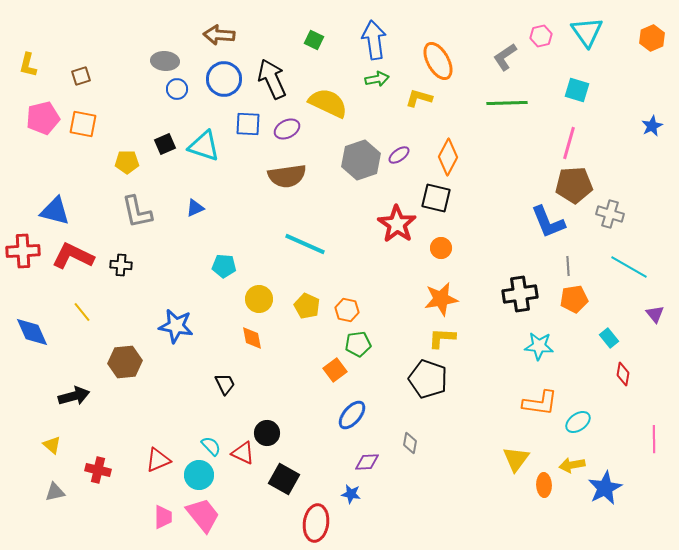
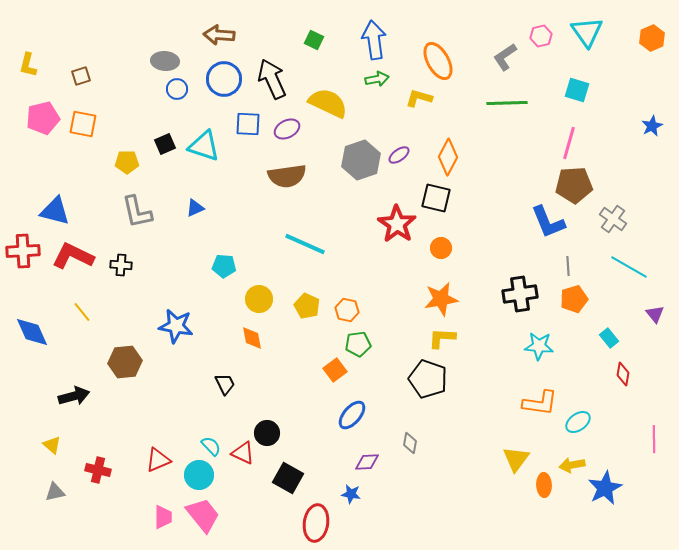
gray cross at (610, 214): moved 3 px right, 5 px down; rotated 20 degrees clockwise
orange pentagon at (574, 299): rotated 8 degrees counterclockwise
black square at (284, 479): moved 4 px right, 1 px up
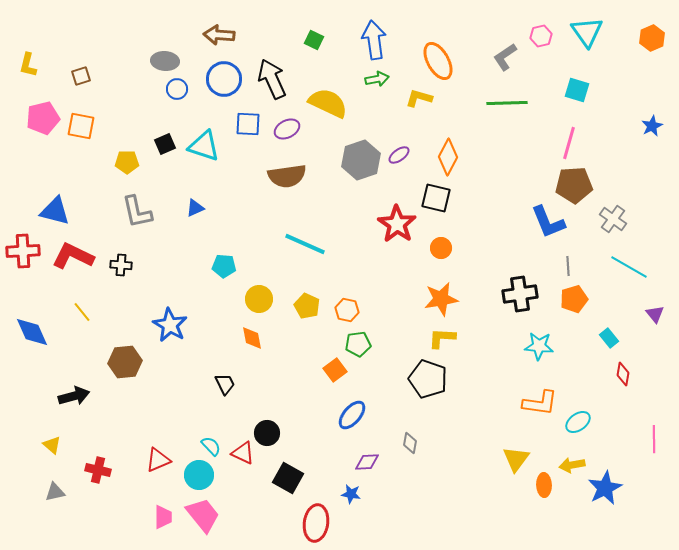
orange square at (83, 124): moved 2 px left, 2 px down
blue star at (176, 326): moved 6 px left, 1 px up; rotated 20 degrees clockwise
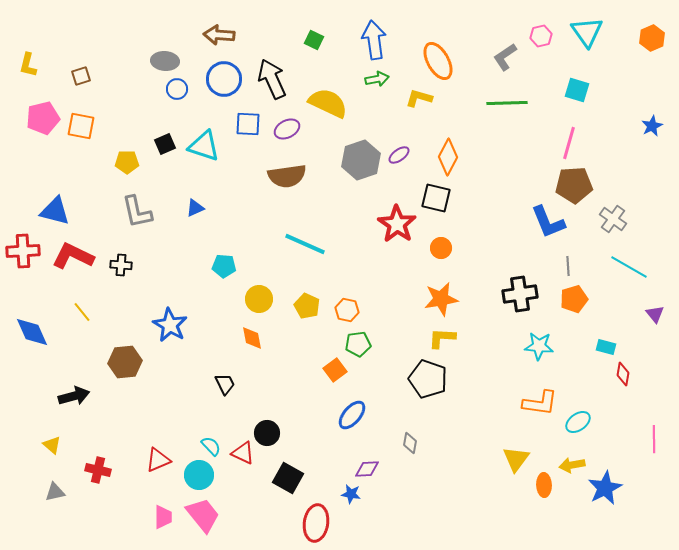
cyan rectangle at (609, 338): moved 3 px left, 9 px down; rotated 36 degrees counterclockwise
purple diamond at (367, 462): moved 7 px down
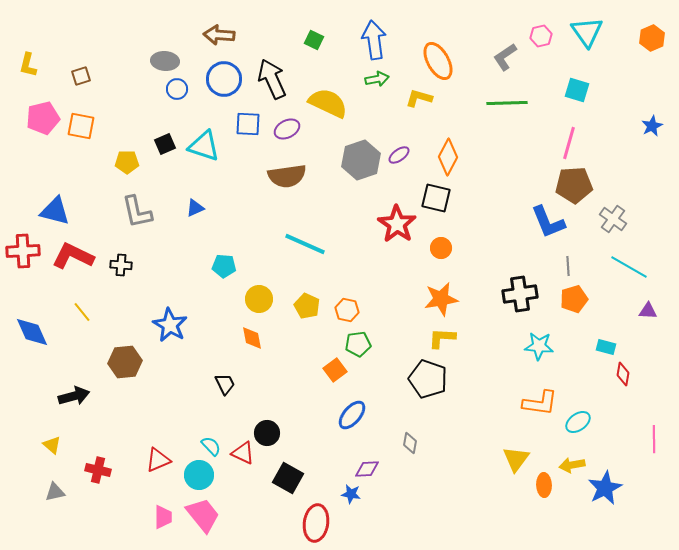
purple triangle at (655, 314): moved 7 px left, 3 px up; rotated 48 degrees counterclockwise
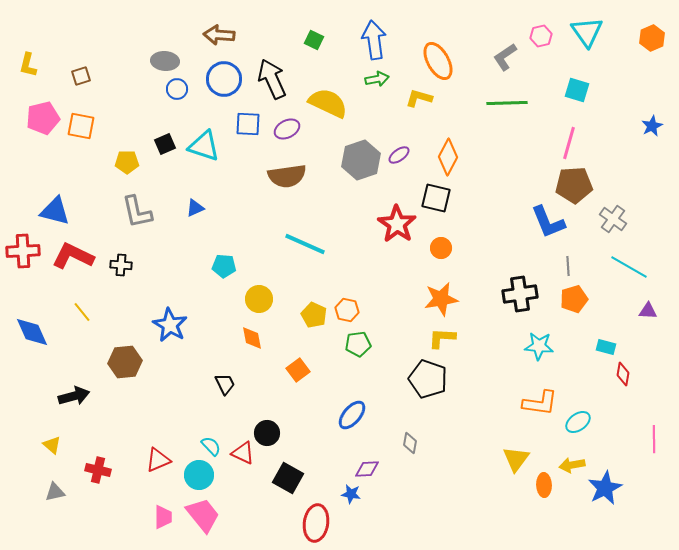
yellow pentagon at (307, 306): moved 7 px right, 9 px down
orange square at (335, 370): moved 37 px left
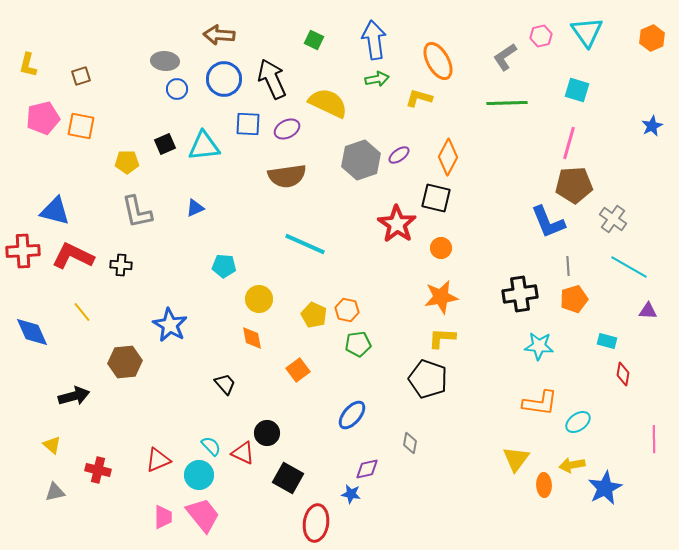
cyan triangle at (204, 146): rotated 24 degrees counterclockwise
orange star at (441, 299): moved 2 px up
cyan rectangle at (606, 347): moved 1 px right, 6 px up
black trapezoid at (225, 384): rotated 15 degrees counterclockwise
purple diamond at (367, 469): rotated 10 degrees counterclockwise
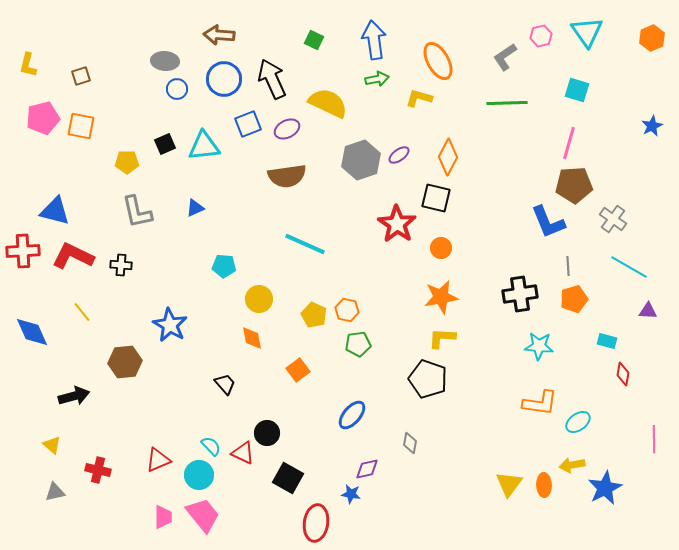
blue square at (248, 124): rotated 24 degrees counterclockwise
yellow triangle at (516, 459): moved 7 px left, 25 px down
